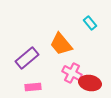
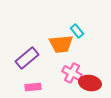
cyan rectangle: moved 13 px left, 8 px down
orange trapezoid: rotated 55 degrees counterclockwise
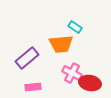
cyan rectangle: moved 2 px left, 4 px up; rotated 16 degrees counterclockwise
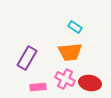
orange trapezoid: moved 9 px right, 8 px down
purple rectangle: rotated 20 degrees counterclockwise
pink cross: moved 7 px left, 6 px down
pink rectangle: moved 5 px right
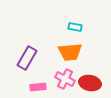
cyan rectangle: rotated 24 degrees counterclockwise
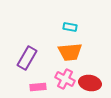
cyan rectangle: moved 5 px left
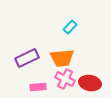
cyan rectangle: rotated 56 degrees counterclockwise
orange trapezoid: moved 8 px left, 6 px down
purple rectangle: rotated 35 degrees clockwise
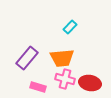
purple rectangle: rotated 25 degrees counterclockwise
pink cross: rotated 12 degrees counterclockwise
pink rectangle: rotated 21 degrees clockwise
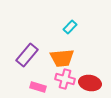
purple rectangle: moved 3 px up
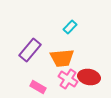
purple rectangle: moved 3 px right, 5 px up
pink cross: moved 3 px right; rotated 18 degrees clockwise
red ellipse: moved 1 px left, 6 px up
pink rectangle: rotated 14 degrees clockwise
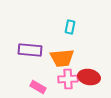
cyan rectangle: rotated 32 degrees counterclockwise
purple rectangle: rotated 55 degrees clockwise
pink cross: rotated 36 degrees counterclockwise
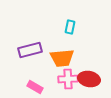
purple rectangle: rotated 20 degrees counterclockwise
red ellipse: moved 2 px down
pink rectangle: moved 3 px left
